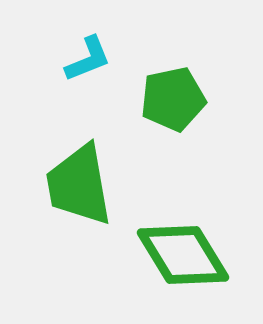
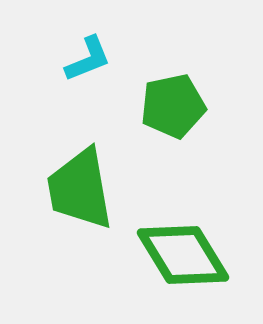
green pentagon: moved 7 px down
green trapezoid: moved 1 px right, 4 px down
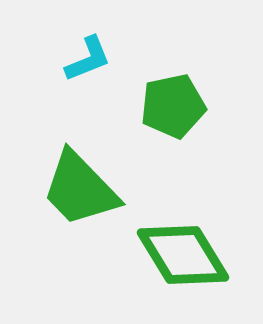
green trapezoid: rotated 34 degrees counterclockwise
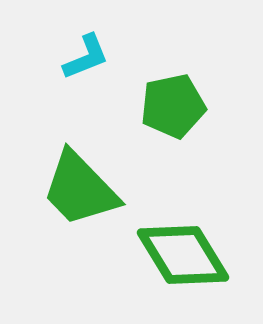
cyan L-shape: moved 2 px left, 2 px up
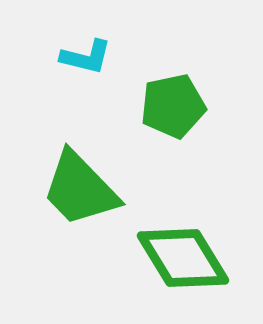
cyan L-shape: rotated 36 degrees clockwise
green diamond: moved 3 px down
